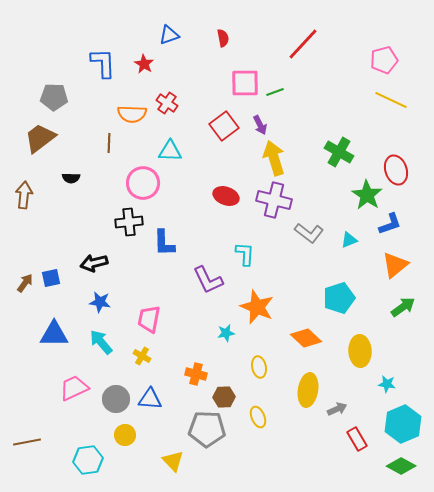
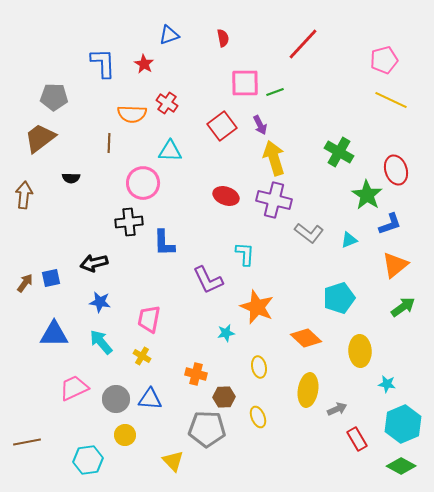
red square at (224, 126): moved 2 px left
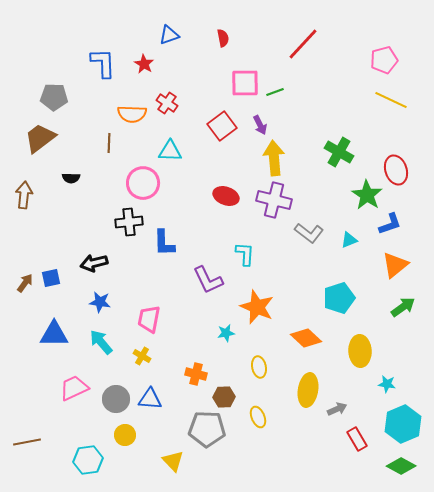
yellow arrow at (274, 158): rotated 12 degrees clockwise
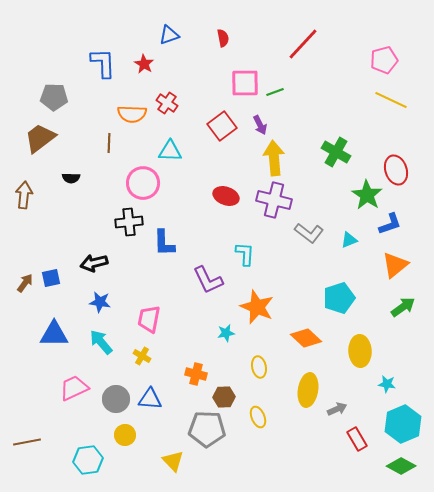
green cross at (339, 152): moved 3 px left
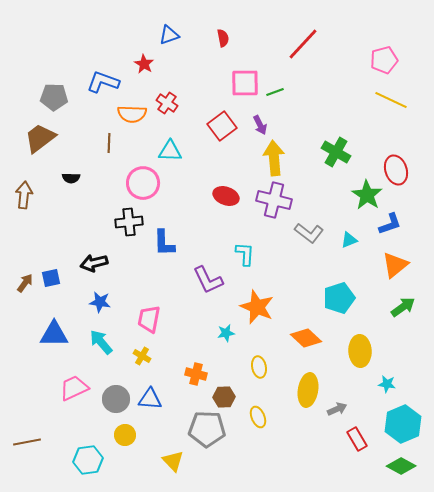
blue L-shape at (103, 63): moved 19 px down; rotated 68 degrees counterclockwise
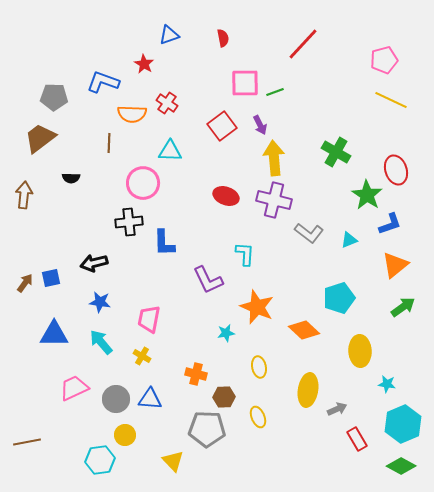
orange diamond at (306, 338): moved 2 px left, 8 px up
cyan hexagon at (88, 460): moved 12 px right
